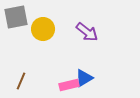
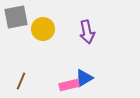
purple arrow: rotated 40 degrees clockwise
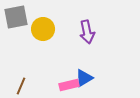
brown line: moved 5 px down
